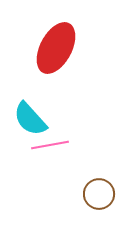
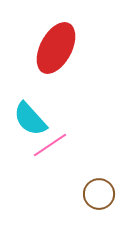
pink line: rotated 24 degrees counterclockwise
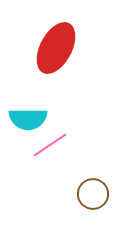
cyan semicircle: moved 2 px left; rotated 48 degrees counterclockwise
brown circle: moved 6 px left
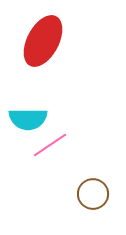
red ellipse: moved 13 px left, 7 px up
